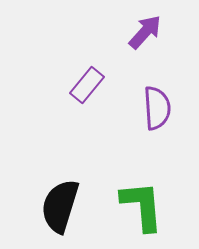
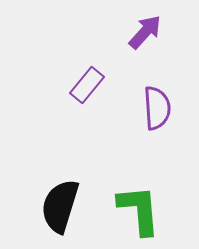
green L-shape: moved 3 px left, 4 px down
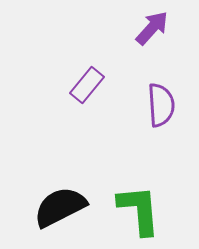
purple arrow: moved 7 px right, 4 px up
purple semicircle: moved 4 px right, 3 px up
black semicircle: moved 1 px down; rotated 46 degrees clockwise
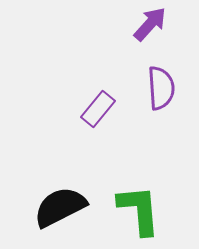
purple arrow: moved 2 px left, 4 px up
purple rectangle: moved 11 px right, 24 px down
purple semicircle: moved 17 px up
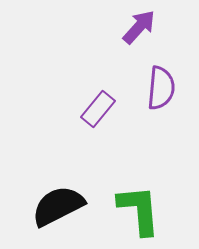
purple arrow: moved 11 px left, 3 px down
purple semicircle: rotated 9 degrees clockwise
black semicircle: moved 2 px left, 1 px up
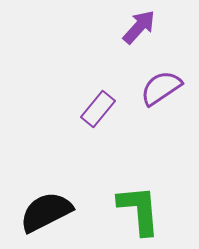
purple semicircle: rotated 129 degrees counterclockwise
black semicircle: moved 12 px left, 6 px down
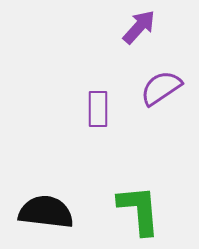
purple rectangle: rotated 39 degrees counterclockwise
black semicircle: rotated 34 degrees clockwise
